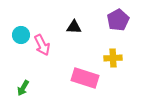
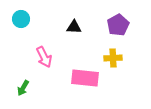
purple pentagon: moved 5 px down
cyan circle: moved 16 px up
pink arrow: moved 2 px right, 12 px down
pink rectangle: rotated 12 degrees counterclockwise
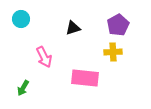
black triangle: moved 1 px left, 1 px down; rotated 21 degrees counterclockwise
yellow cross: moved 6 px up
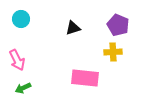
purple pentagon: rotated 20 degrees counterclockwise
pink arrow: moved 27 px left, 3 px down
green arrow: rotated 35 degrees clockwise
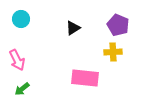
black triangle: rotated 14 degrees counterclockwise
green arrow: moved 1 px left, 1 px down; rotated 14 degrees counterclockwise
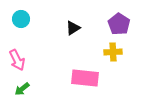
purple pentagon: moved 1 px right, 1 px up; rotated 10 degrees clockwise
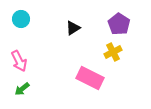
yellow cross: rotated 24 degrees counterclockwise
pink arrow: moved 2 px right, 1 px down
pink rectangle: moved 5 px right; rotated 20 degrees clockwise
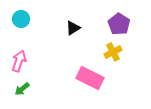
pink arrow: rotated 135 degrees counterclockwise
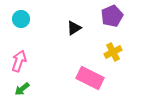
purple pentagon: moved 7 px left, 8 px up; rotated 15 degrees clockwise
black triangle: moved 1 px right
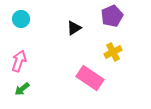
pink rectangle: rotated 8 degrees clockwise
